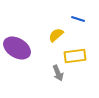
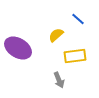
blue line: rotated 24 degrees clockwise
purple ellipse: moved 1 px right
gray arrow: moved 1 px right, 7 px down
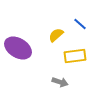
blue line: moved 2 px right, 5 px down
gray arrow: moved 1 px right, 2 px down; rotated 49 degrees counterclockwise
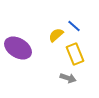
blue line: moved 6 px left, 2 px down
yellow rectangle: moved 2 px up; rotated 75 degrees clockwise
gray arrow: moved 8 px right, 4 px up
